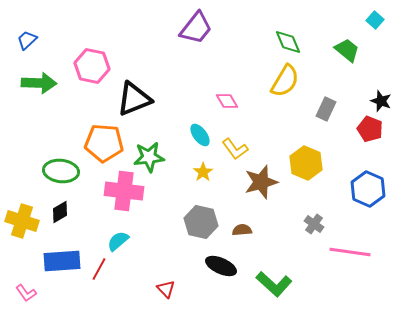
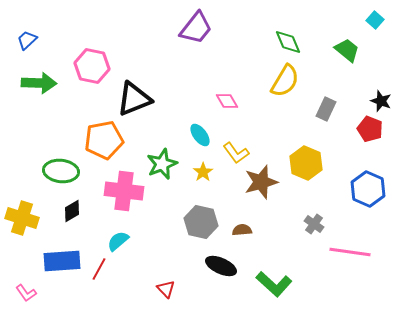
orange pentagon: moved 3 px up; rotated 15 degrees counterclockwise
yellow L-shape: moved 1 px right, 4 px down
green star: moved 13 px right, 7 px down; rotated 16 degrees counterclockwise
black diamond: moved 12 px right, 1 px up
yellow cross: moved 3 px up
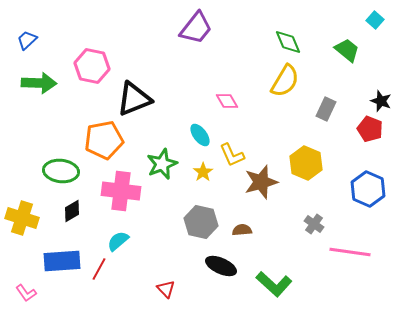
yellow L-shape: moved 4 px left, 2 px down; rotated 12 degrees clockwise
pink cross: moved 3 px left
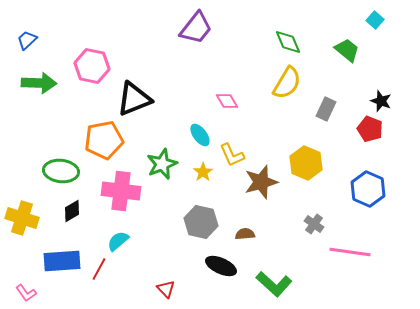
yellow semicircle: moved 2 px right, 2 px down
brown semicircle: moved 3 px right, 4 px down
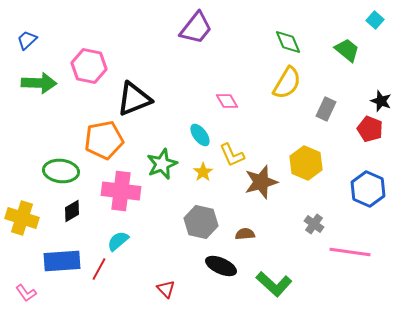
pink hexagon: moved 3 px left
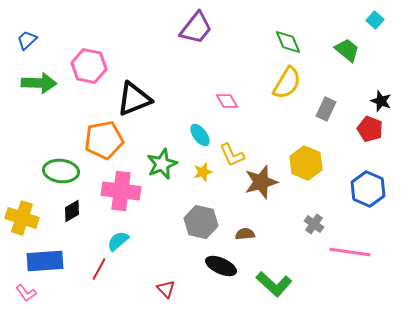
yellow star: rotated 18 degrees clockwise
blue rectangle: moved 17 px left
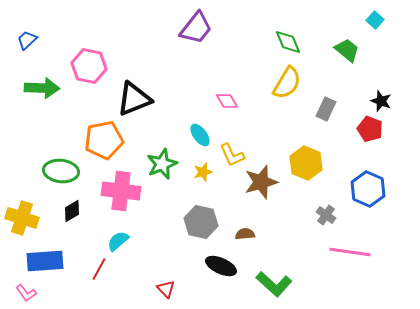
green arrow: moved 3 px right, 5 px down
gray cross: moved 12 px right, 9 px up
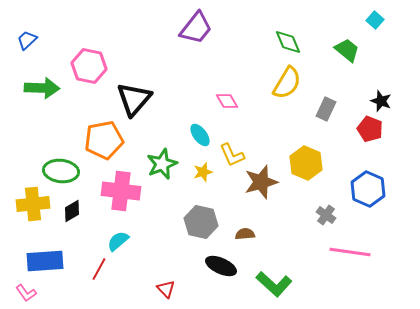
black triangle: rotated 27 degrees counterclockwise
yellow cross: moved 11 px right, 14 px up; rotated 24 degrees counterclockwise
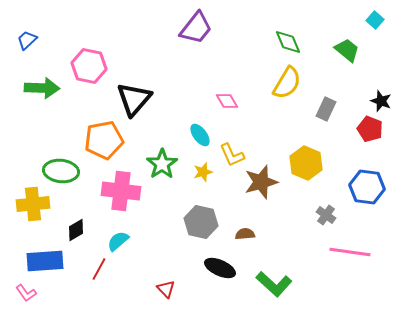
green star: rotated 12 degrees counterclockwise
blue hexagon: moved 1 px left, 2 px up; rotated 16 degrees counterclockwise
black diamond: moved 4 px right, 19 px down
black ellipse: moved 1 px left, 2 px down
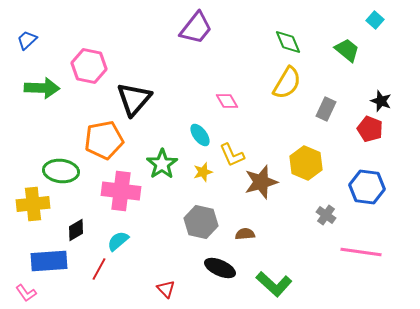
pink line: moved 11 px right
blue rectangle: moved 4 px right
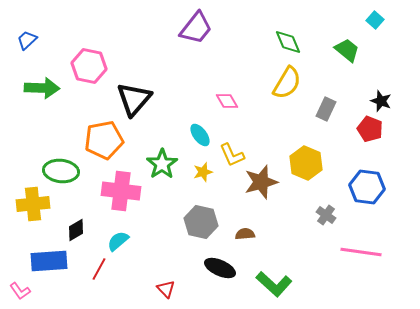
pink L-shape: moved 6 px left, 2 px up
